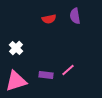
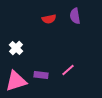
purple rectangle: moved 5 px left
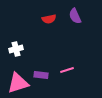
purple semicircle: rotated 14 degrees counterclockwise
white cross: moved 1 px down; rotated 32 degrees clockwise
pink line: moved 1 px left; rotated 24 degrees clockwise
pink triangle: moved 2 px right, 2 px down
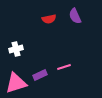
pink line: moved 3 px left, 3 px up
purple rectangle: moved 1 px left; rotated 32 degrees counterclockwise
pink triangle: moved 2 px left
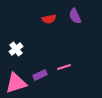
white cross: rotated 24 degrees counterclockwise
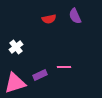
white cross: moved 2 px up
pink line: rotated 16 degrees clockwise
pink triangle: moved 1 px left
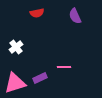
red semicircle: moved 12 px left, 6 px up
purple rectangle: moved 3 px down
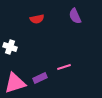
red semicircle: moved 6 px down
white cross: moved 6 px left; rotated 32 degrees counterclockwise
pink line: rotated 16 degrees counterclockwise
